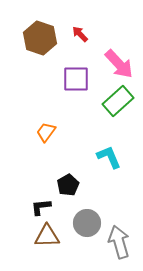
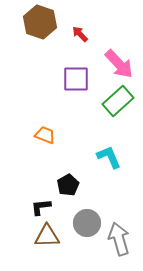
brown hexagon: moved 16 px up
orange trapezoid: moved 1 px left, 3 px down; rotated 75 degrees clockwise
gray arrow: moved 3 px up
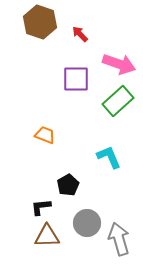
pink arrow: rotated 28 degrees counterclockwise
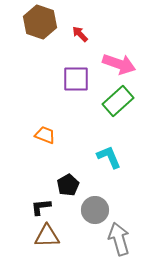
gray circle: moved 8 px right, 13 px up
